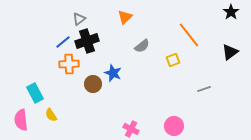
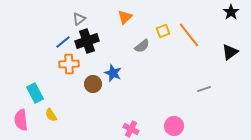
yellow square: moved 10 px left, 29 px up
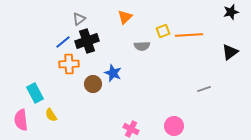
black star: rotated 21 degrees clockwise
orange line: rotated 56 degrees counterclockwise
gray semicircle: rotated 35 degrees clockwise
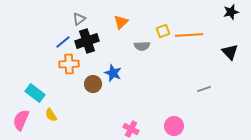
orange triangle: moved 4 px left, 5 px down
black triangle: rotated 36 degrees counterclockwise
cyan rectangle: rotated 24 degrees counterclockwise
pink semicircle: rotated 30 degrees clockwise
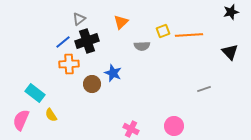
brown circle: moved 1 px left
